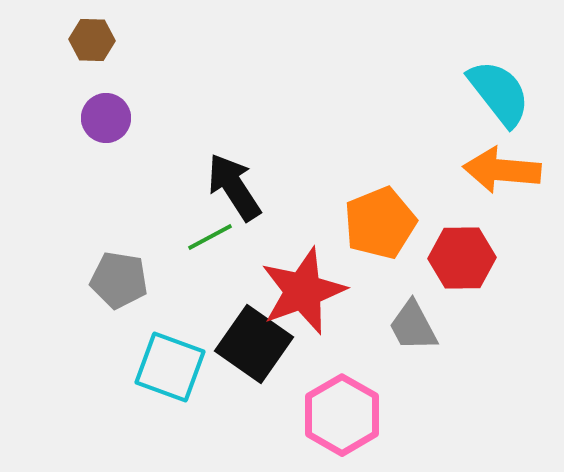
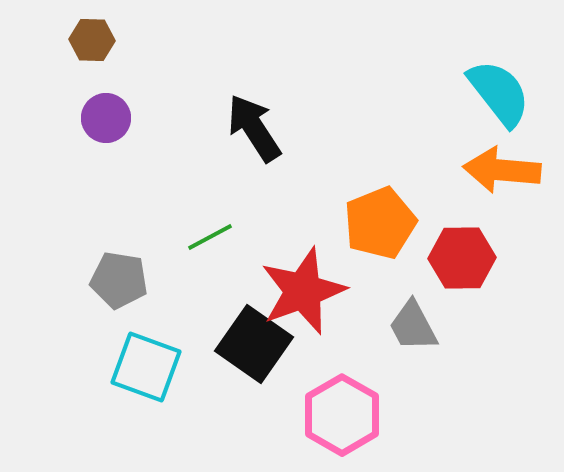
black arrow: moved 20 px right, 59 px up
cyan square: moved 24 px left
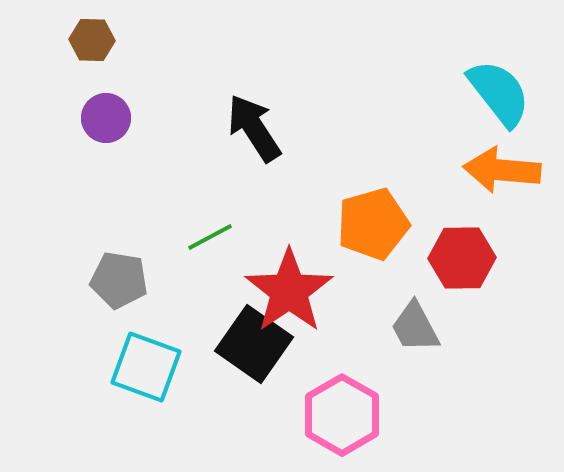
orange pentagon: moved 7 px left, 1 px down; rotated 6 degrees clockwise
red star: moved 14 px left; rotated 14 degrees counterclockwise
gray trapezoid: moved 2 px right, 1 px down
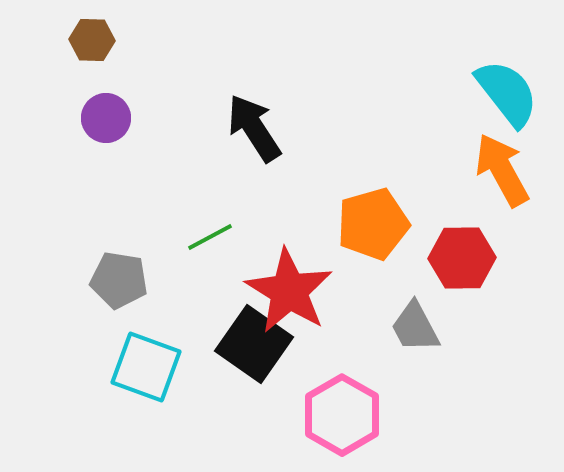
cyan semicircle: moved 8 px right
orange arrow: rotated 56 degrees clockwise
red star: rotated 6 degrees counterclockwise
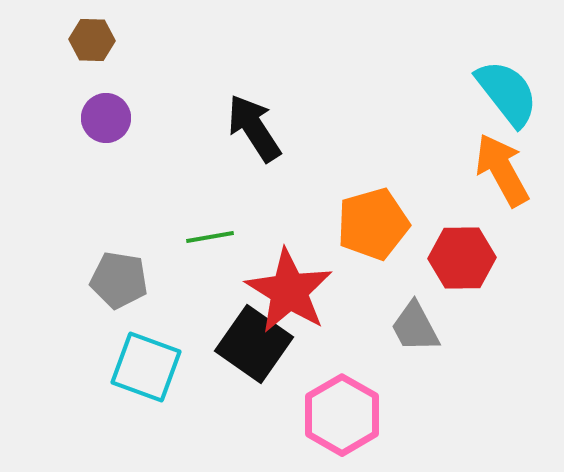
green line: rotated 18 degrees clockwise
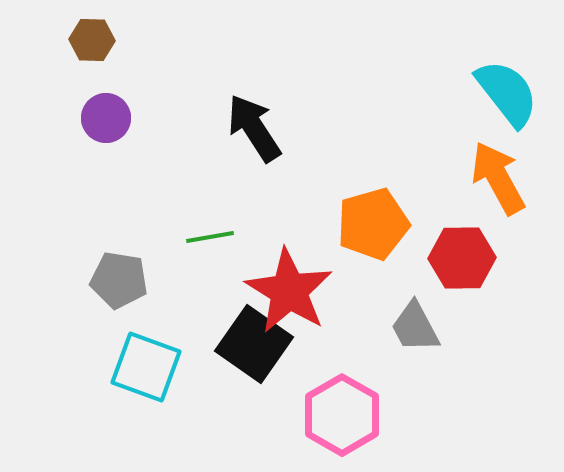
orange arrow: moved 4 px left, 8 px down
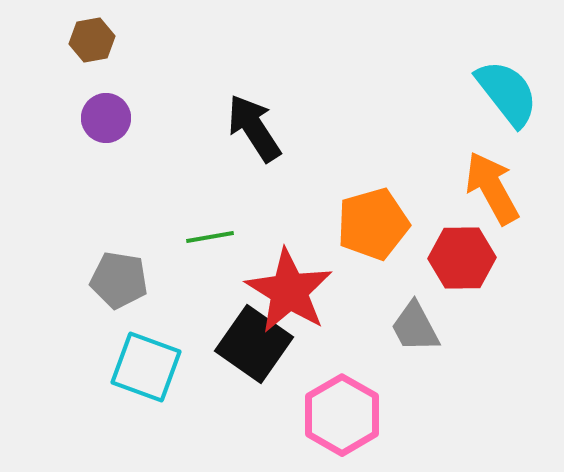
brown hexagon: rotated 12 degrees counterclockwise
orange arrow: moved 6 px left, 10 px down
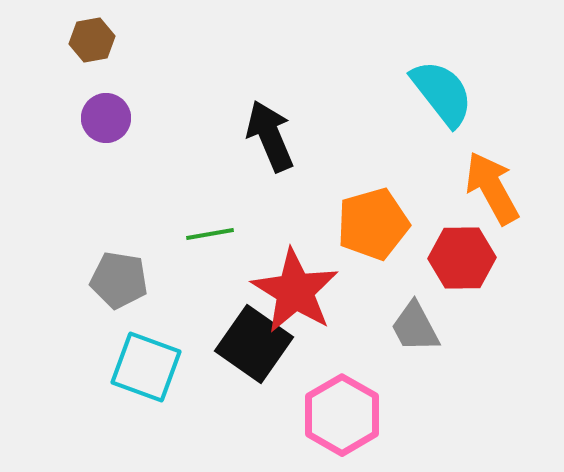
cyan semicircle: moved 65 px left
black arrow: moved 16 px right, 8 px down; rotated 10 degrees clockwise
green line: moved 3 px up
red star: moved 6 px right
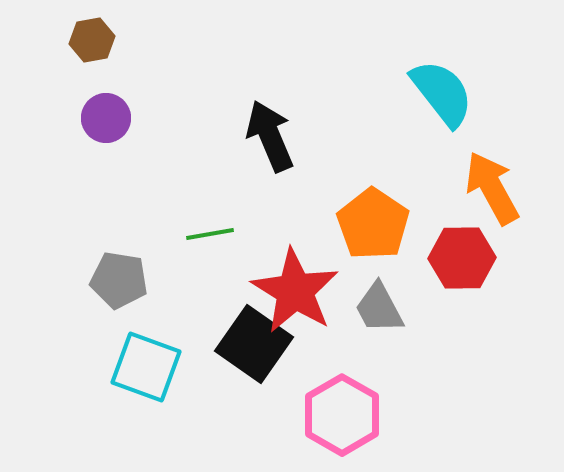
orange pentagon: rotated 22 degrees counterclockwise
gray trapezoid: moved 36 px left, 19 px up
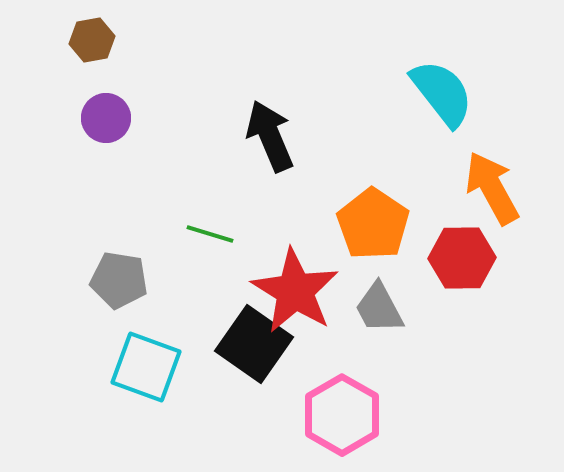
green line: rotated 27 degrees clockwise
